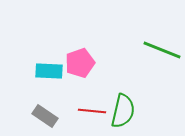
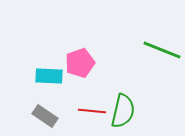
cyan rectangle: moved 5 px down
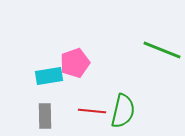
pink pentagon: moved 5 px left
cyan rectangle: rotated 12 degrees counterclockwise
gray rectangle: rotated 55 degrees clockwise
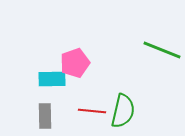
cyan rectangle: moved 3 px right, 3 px down; rotated 8 degrees clockwise
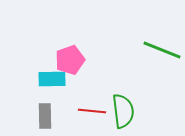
pink pentagon: moved 5 px left, 3 px up
green semicircle: rotated 20 degrees counterclockwise
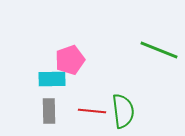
green line: moved 3 px left
gray rectangle: moved 4 px right, 5 px up
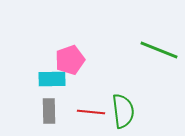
red line: moved 1 px left, 1 px down
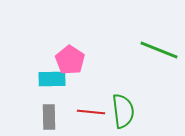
pink pentagon: rotated 20 degrees counterclockwise
gray rectangle: moved 6 px down
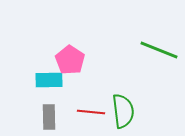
cyan rectangle: moved 3 px left, 1 px down
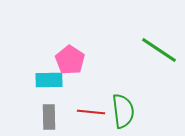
green line: rotated 12 degrees clockwise
